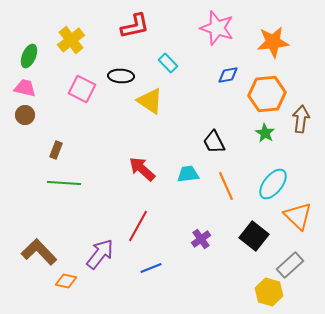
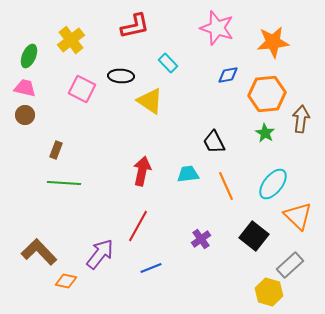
red arrow: moved 2 px down; rotated 60 degrees clockwise
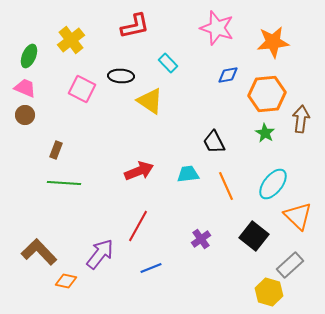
pink trapezoid: rotated 10 degrees clockwise
red arrow: moved 3 px left; rotated 56 degrees clockwise
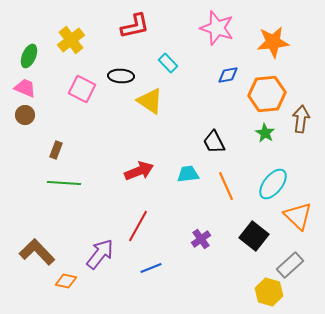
brown L-shape: moved 2 px left
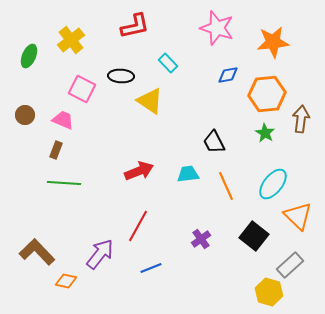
pink trapezoid: moved 38 px right, 32 px down
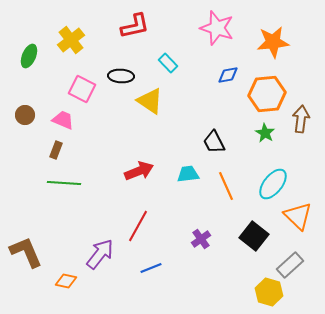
brown L-shape: moved 11 px left; rotated 21 degrees clockwise
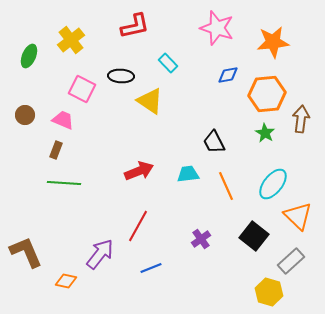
gray rectangle: moved 1 px right, 4 px up
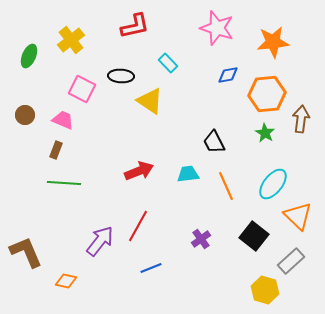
purple arrow: moved 13 px up
yellow hexagon: moved 4 px left, 2 px up
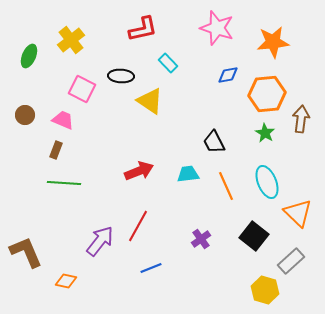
red L-shape: moved 8 px right, 3 px down
cyan ellipse: moved 6 px left, 2 px up; rotated 60 degrees counterclockwise
orange triangle: moved 3 px up
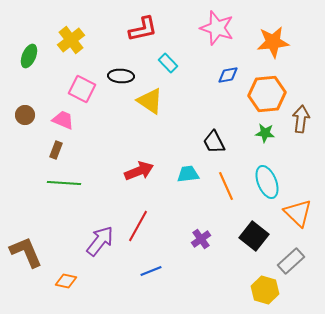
green star: rotated 24 degrees counterclockwise
blue line: moved 3 px down
